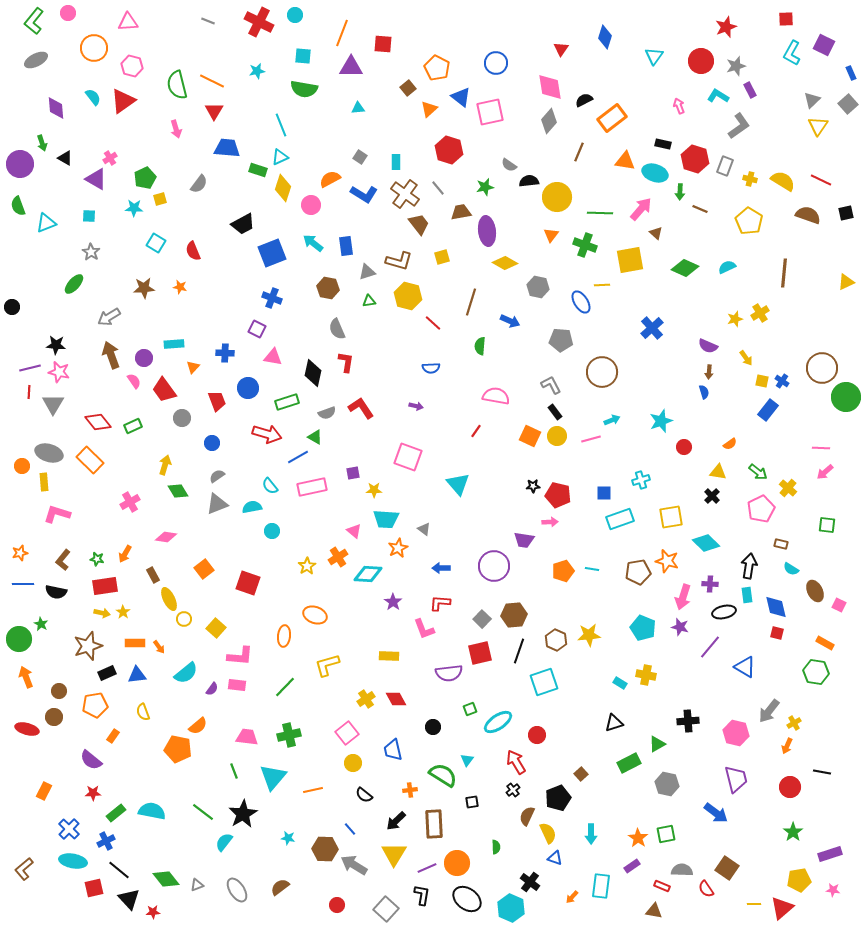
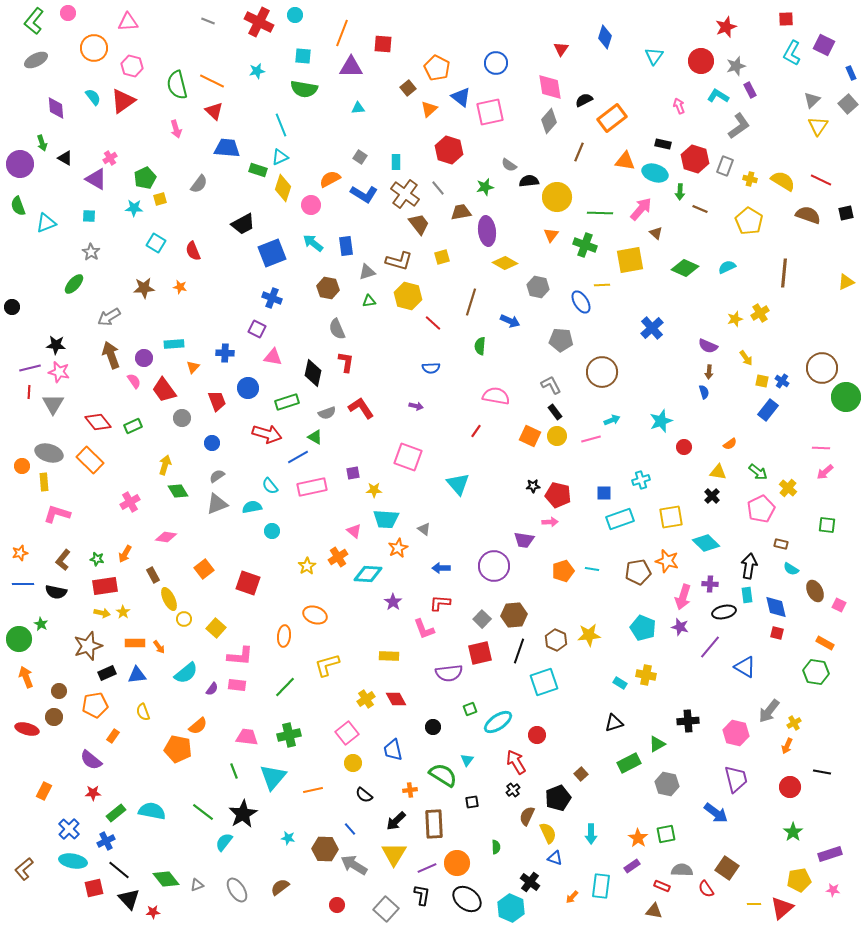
red triangle at (214, 111): rotated 18 degrees counterclockwise
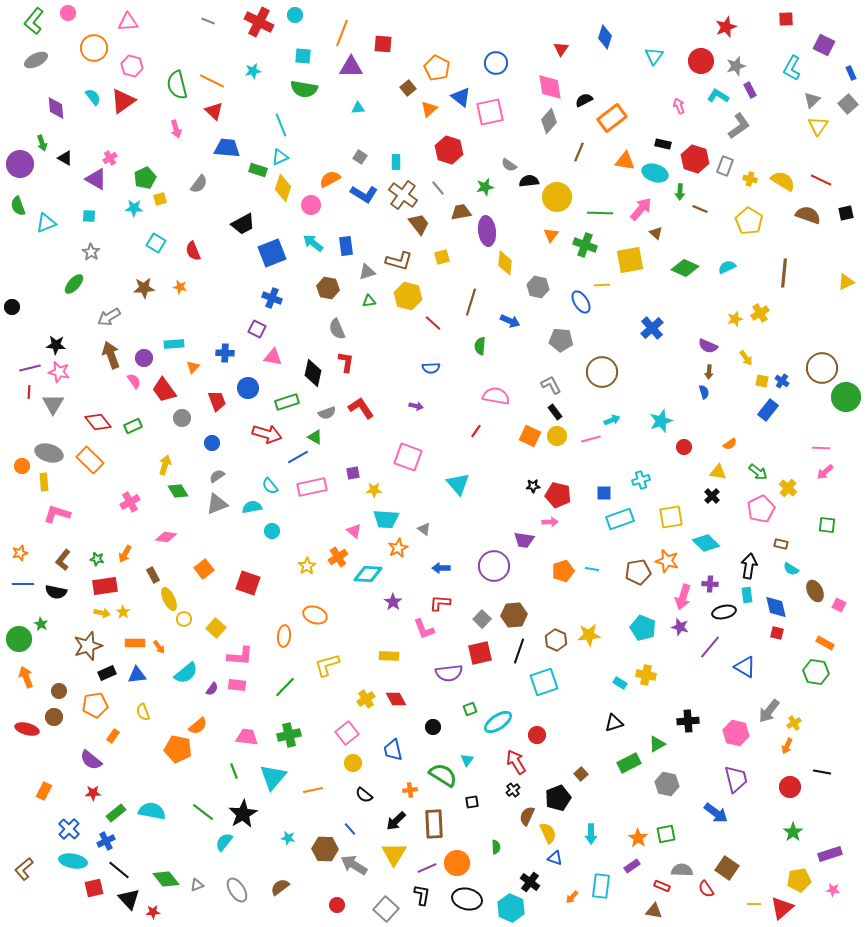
cyan L-shape at (792, 53): moved 15 px down
cyan star at (257, 71): moved 4 px left
brown cross at (405, 194): moved 2 px left, 1 px down
yellow diamond at (505, 263): rotated 65 degrees clockwise
black ellipse at (467, 899): rotated 24 degrees counterclockwise
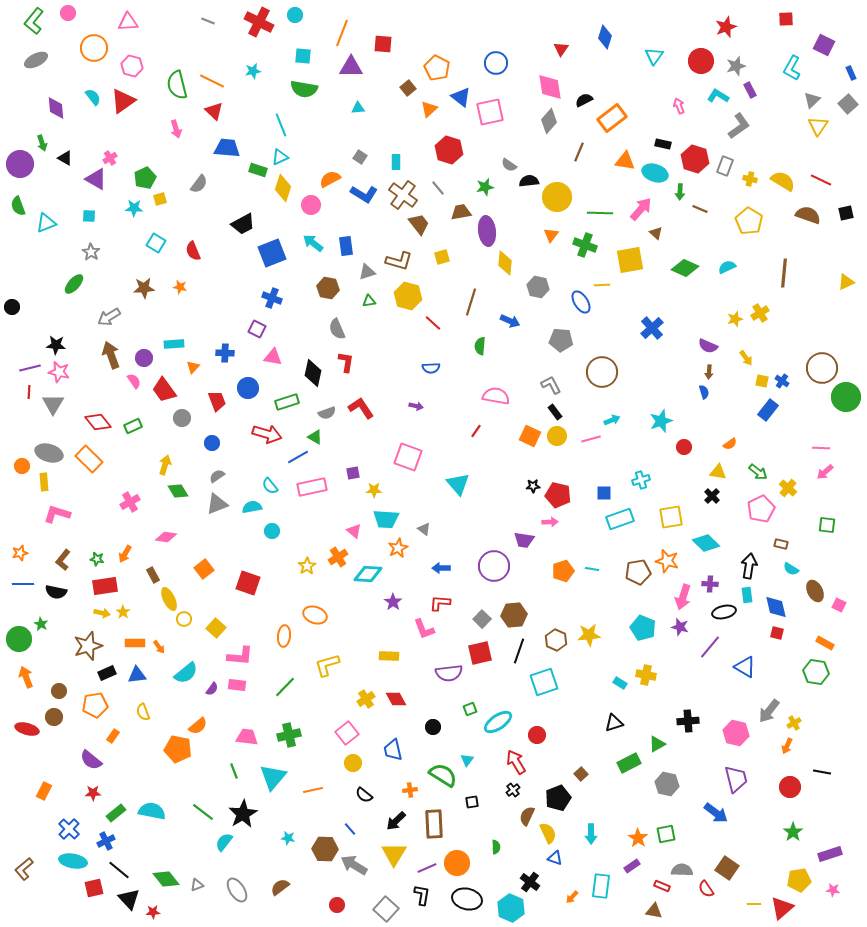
orange rectangle at (90, 460): moved 1 px left, 1 px up
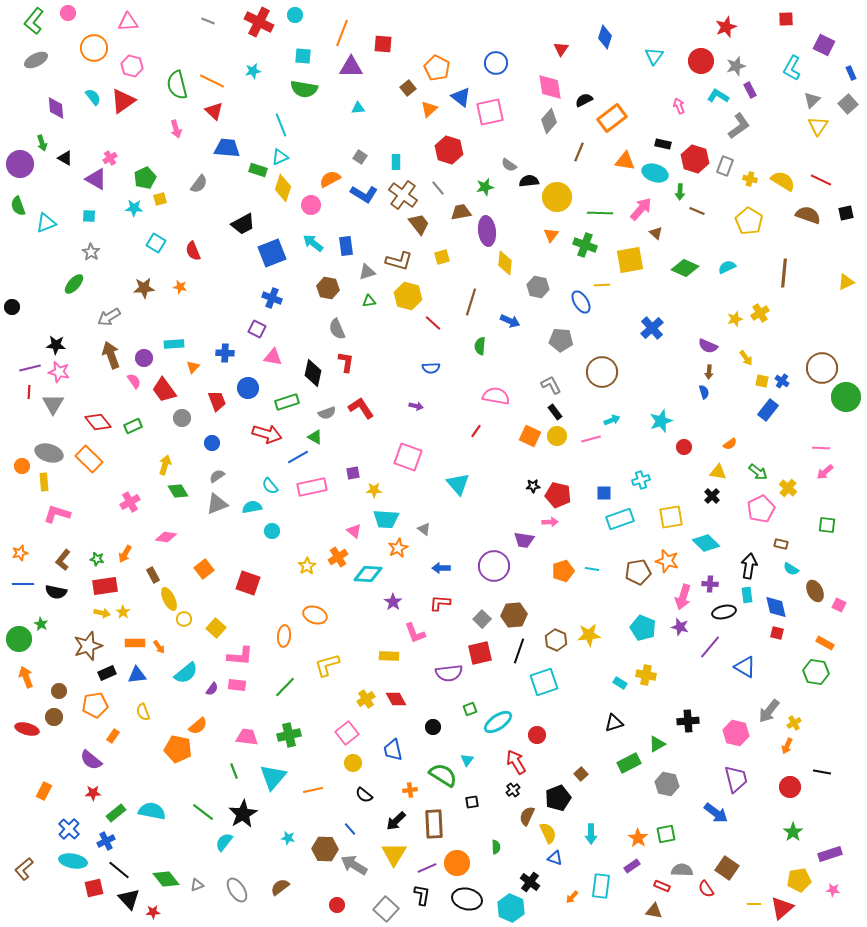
brown line at (700, 209): moved 3 px left, 2 px down
pink L-shape at (424, 629): moved 9 px left, 4 px down
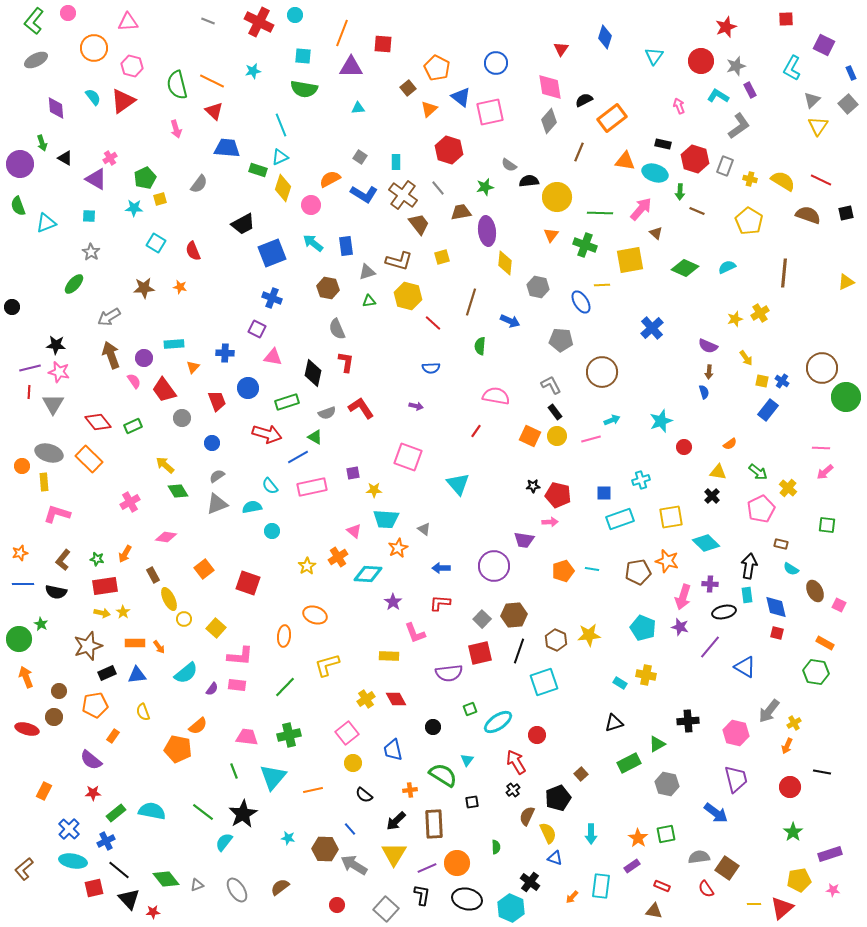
yellow arrow at (165, 465): rotated 66 degrees counterclockwise
gray semicircle at (682, 870): moved 17 px right, 13 px up; rotated 10 degrees counterclockwise
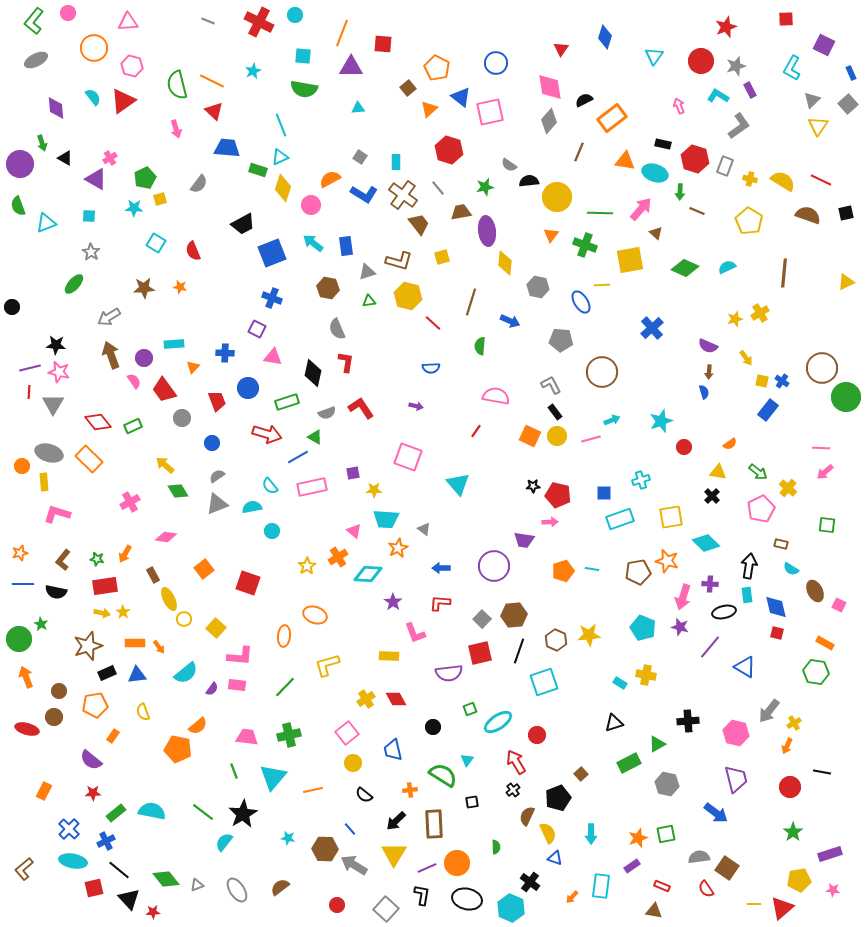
cyan star at (253, 71): rotated 14 degrees counterclockwise
orange star at (638, 838): rotated 18 degrees clockwise
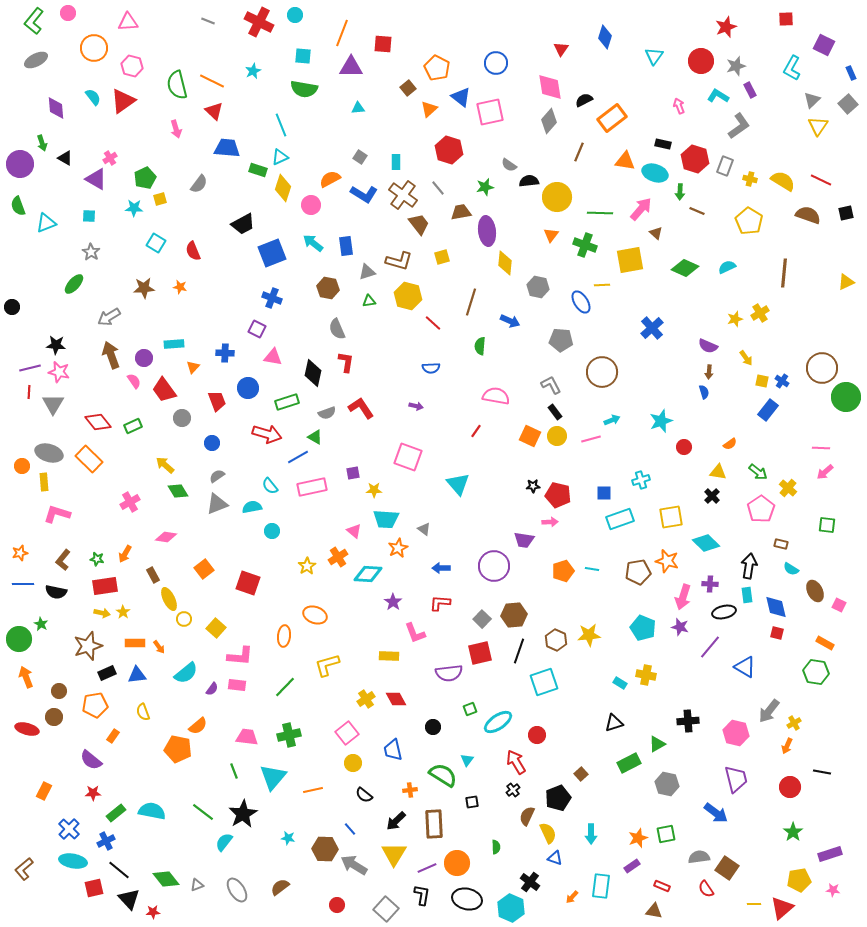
pink pentagon at (761, 509): rotated 8 degrees counterclockwise
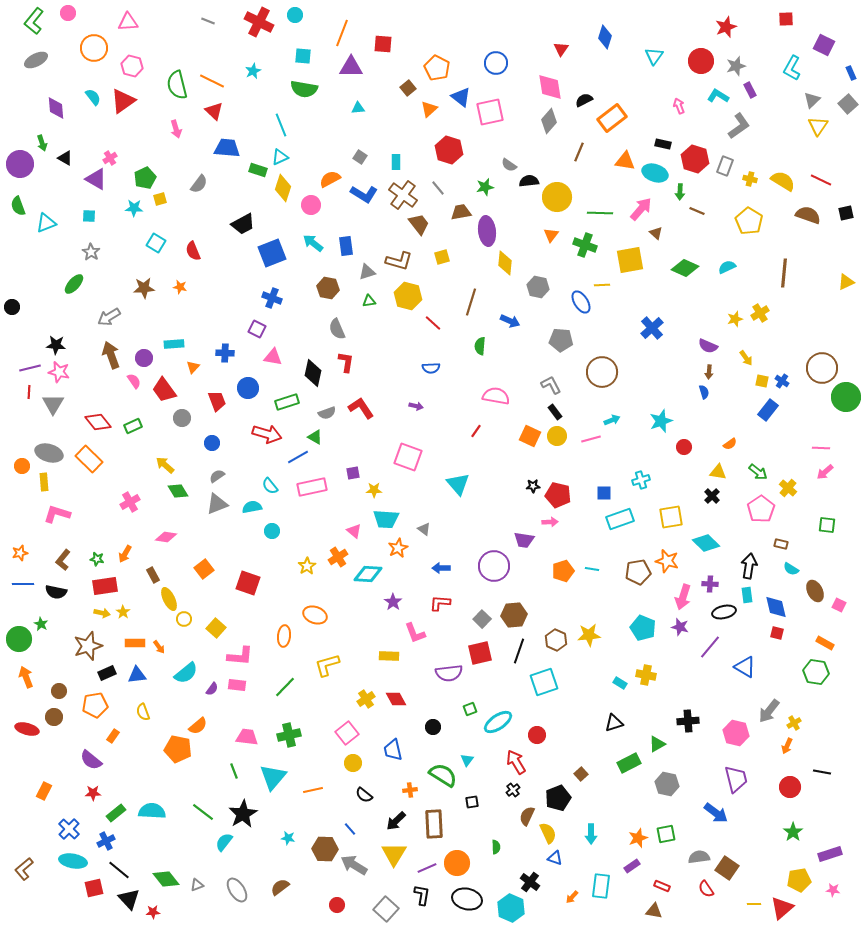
cyan semicircle at (152, 811): rotated 8 degrees counterclockwise
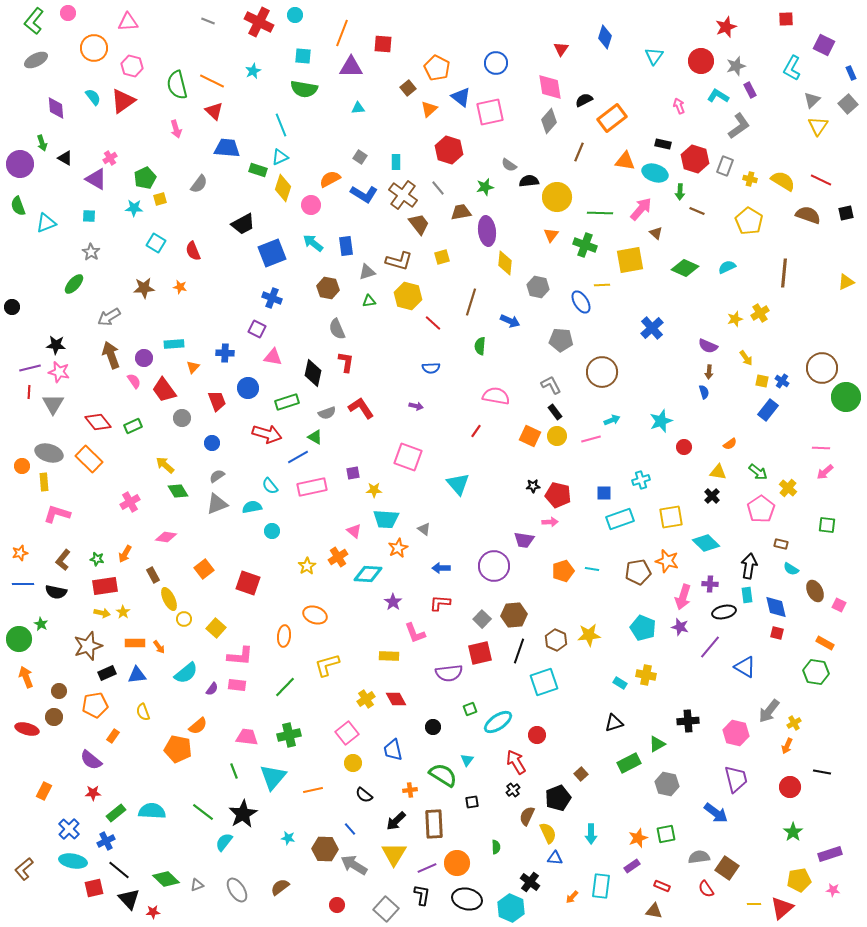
blue triangle at (555, 858): rotated 14 degrees counterclockwise
green diamond at (166, 879): rotated 8 degrees counterclockwise
